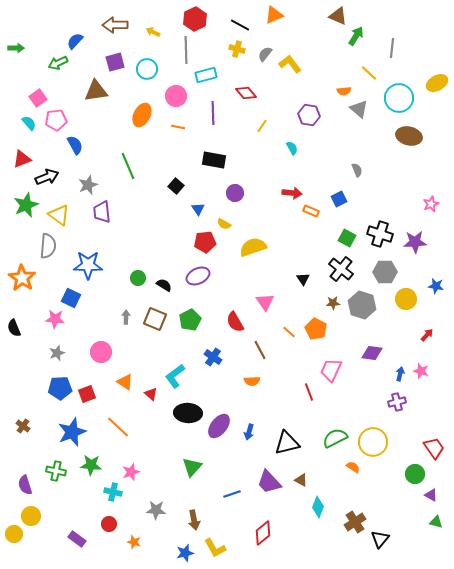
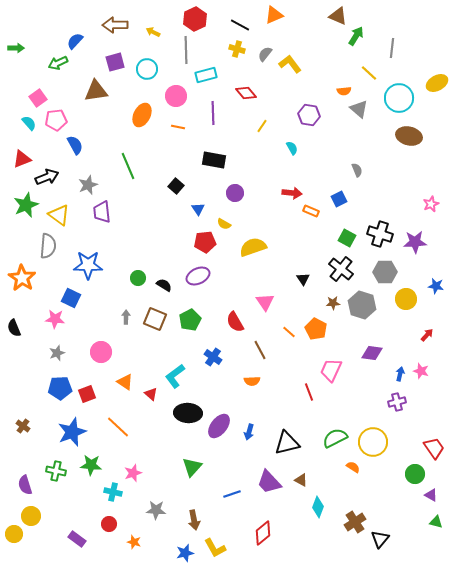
pink star at (131, 472): moved 2 px right, 1 px down
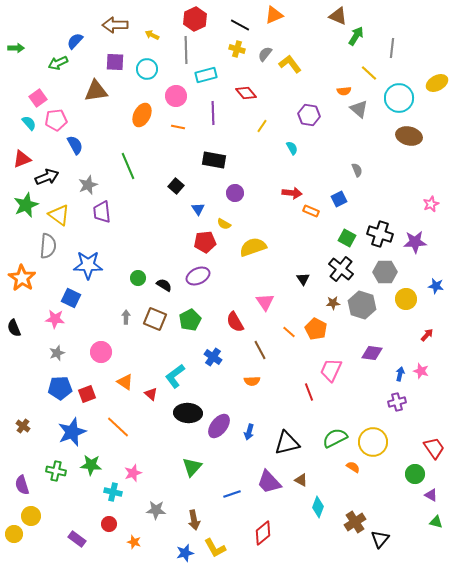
yellow arrow at (153, 32): moved 1 px left, 3 px down
purple square at (115, 62): rotated 18 degrees clockwise
purple semicircle at (25, 485): moved 3 px left
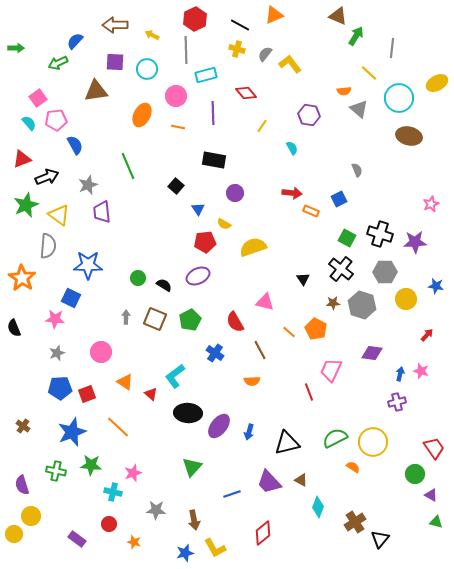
pink triangle at (265, 302): rotated 42 degrees counterclockwise
blue cross at (213, 357): moved 2 px right, 4 px up
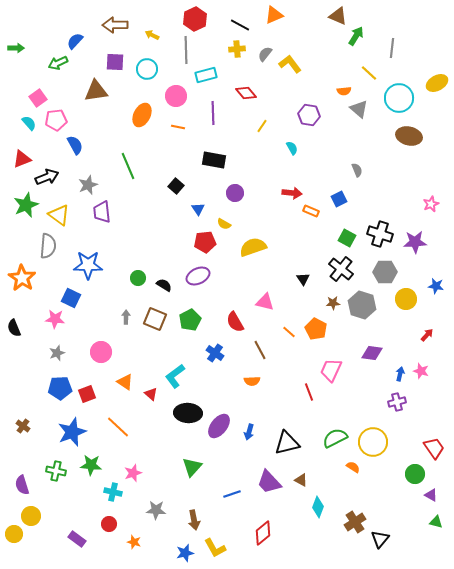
yellow cross at (237, 49): rotated 21 degrees counterclockwise
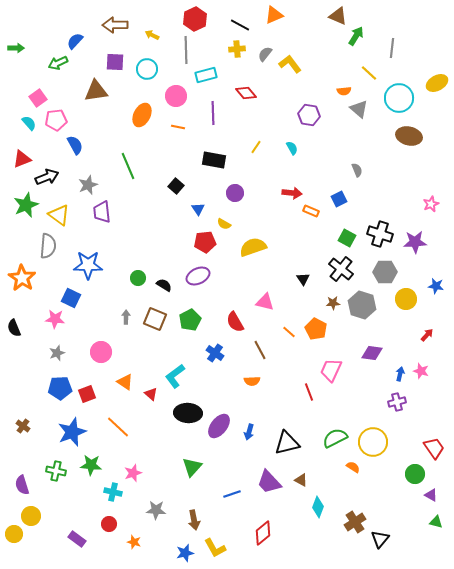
yellow line at (262, 126): moved 6 px left, 21 px down
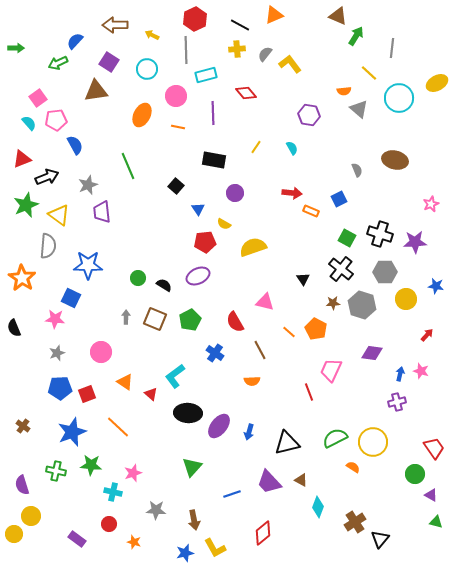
purple square at (115, 62): moved 6 px left; rotated 30 degrees clockwise
brown ellipse at (409, 136): moved 14 px left, 24 px down
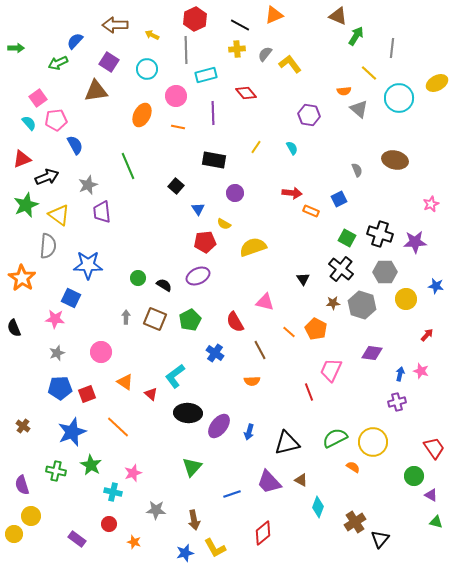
green star at (91, 465): rotated 25 degrees clockwise
green circle at (415, 474): moved 1 px left, 2 px down
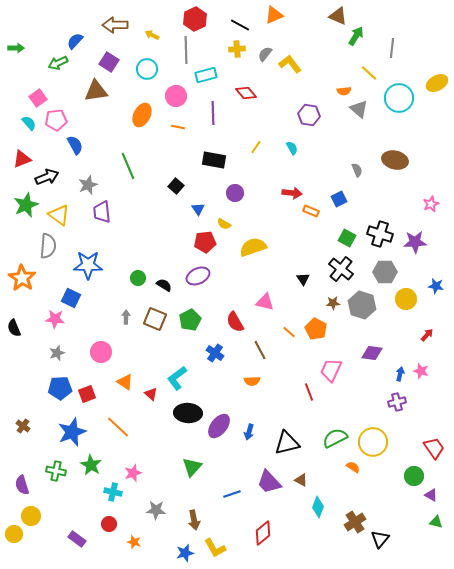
cyan L-shape at (175, 376): moved 2 px right, 2 px down
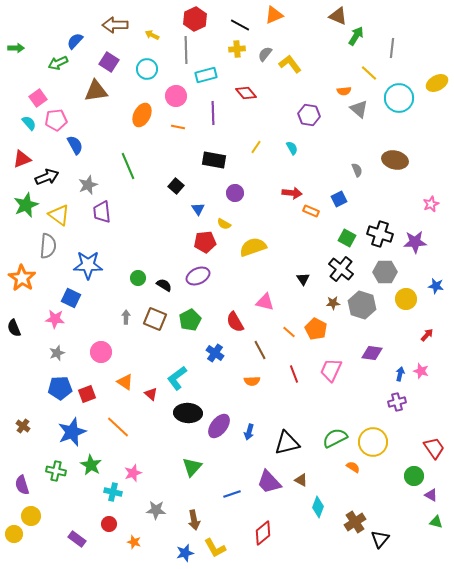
red line at (309, 392): moved 15 px left, 18 px up
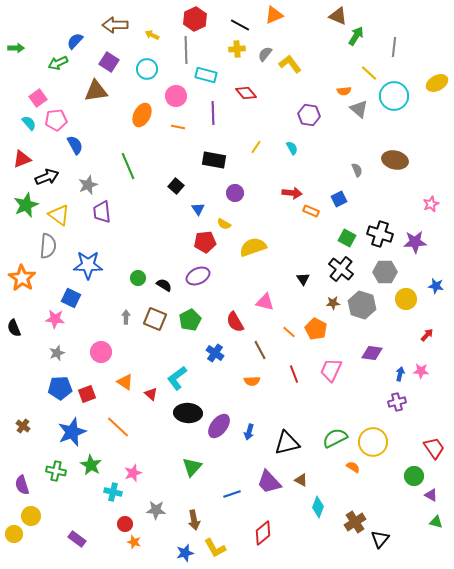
gray line at (392, 48): moved 2 px right, 1 px up
cyan rectangle at (206, 75): rotated 30 degrees clockwise
cyan circle at (399, 98): moved 5 px left, 2 px up
pink star at (421, 371): rotated 14 degrees counterclockwise
red circle at (109, 524): moved 16 px right
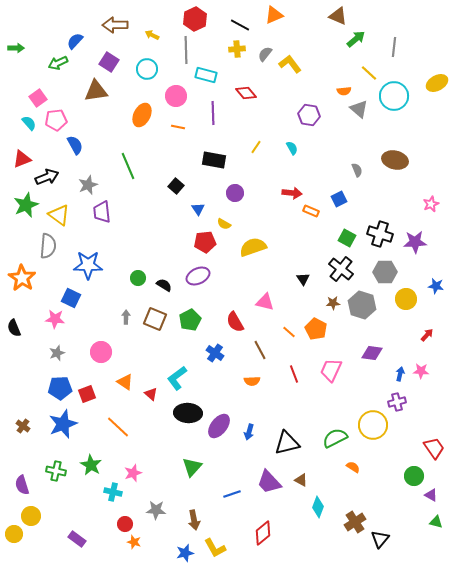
green arrow at (356, 36): moved 3 px down; rotated 18 degrees clockwise
blue star at (72, 432): moved 9 px left, 8 px up
yellow circle at (373, 442): moved 17 px up
